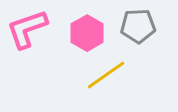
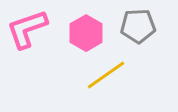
pink hexagon: moved 1 px left
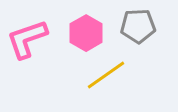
pink L-shape: moved 10 px down
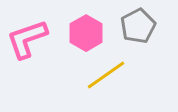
gray pentagon: rotated 24 degrees counterclockwise
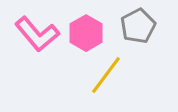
pink L-shape: moved 10 px right, 5 px up; rotated 111 degrees counterclockwise
yellow line: rotated 18 degrees counterclockwise
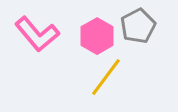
pink hexagon: moved 11 px right, 3 px down
yellow line: moved 2 px down
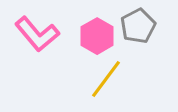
yellow line: moved 2 px down
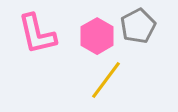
pink L-shape: rotated 27 degrees clockwise
yellow line: moved 1 px down
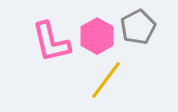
gray pentagon: moved 1 px down
pink L-shape: moved 14 px right, 8 px down
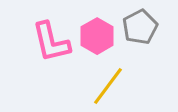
gray pentagon: moved 2 px right
yellow line: moved 2 px right, 6 px down
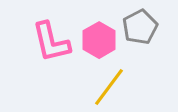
pink hexagon: moved 2 px right, 4 px down
yellow line: moved 1 px right, 1 px down
